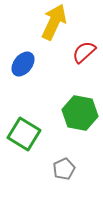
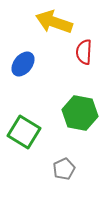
yellow arrow: rotated 96 degrees counterclockwise
red semicircle: rotated 45 degrees counterclockwise
green square: moved 2 px up
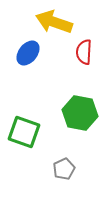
blue ellipse: moved 5 px right, 11 px up
green square: rotated 12 degrees counterclockwise
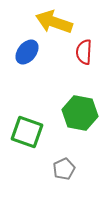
blue ellipse: moved 1 px left, 1 px up
green square: moved 3 px right
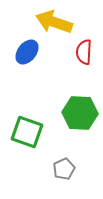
green hexagon: rotated 8 degrees counterclockwise
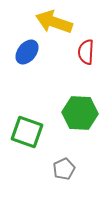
red semicircle: moved 2 px right
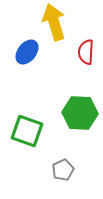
yellow arrow: rotated 54 degrees clockwise
green square: moved 1 px up
gray pentagon: moved 1 px left, 1 px down
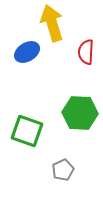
yellow arrow: moved 2 px left, 1 px down
blue ellipse: rotated 20 degrees clockwise
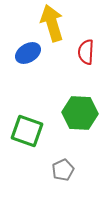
blue ellipse: moved 1 px right, 1 px down
